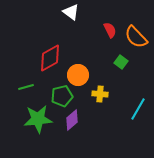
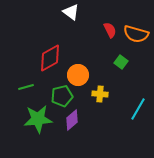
orange semicircle: moved 3 px up; rotated 30 degrees counterclockwise
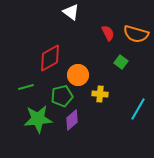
red semicircle: moved 2 px left, 3 px down
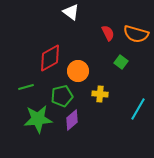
orange circle: moved 4 px up
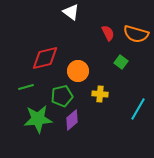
red diamond: moved 5 px left; rotated 16 degrees clockwise
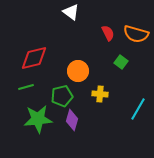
red diamond: moved 11 px left
purple diamond: rotated 35 degrees counterclockwise
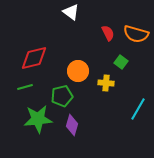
green line: moved 1 px left
yellow cross: moved 6 px right, 11 px up
purple diamond: moved 5 px down
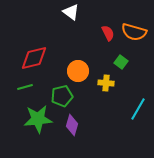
orange semicircle: moved 2 px left, 2 px up
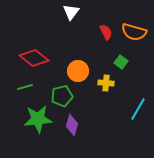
white triangle: rotated 30 degrees clockwise
red semicircle: moved 2 px left, 1 px up
red diamond: rotated 52 degrees clockwise
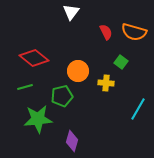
purple diamond: moved 16 px down
